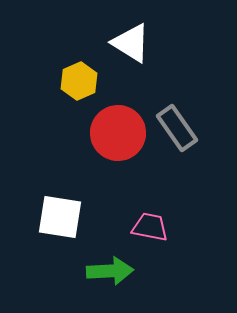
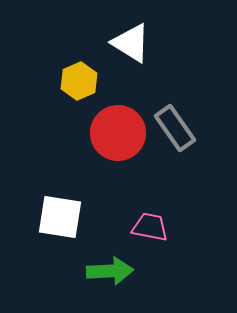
gray rectangle: moved 2 px left
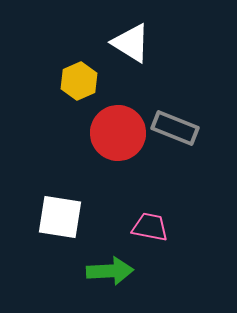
gray rectangle: rotated 33 degrees counterclockwise
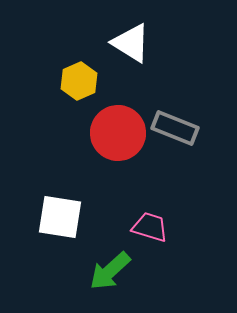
pink trapezoid: rotated 6 degrees clockwise
green arrow: rotated 141 degrees clockwise
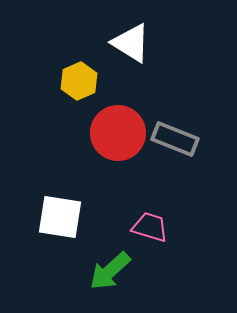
gray rectangle: moved 11 px down
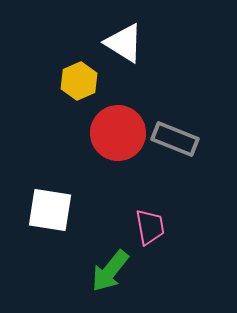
white triangle: moved 7 px left
white square: moved 10 px left, 7 px up
pink trapezoid: rotated 63 degrees clockwise
green arrow: rotated 9 degrees counterclockwise
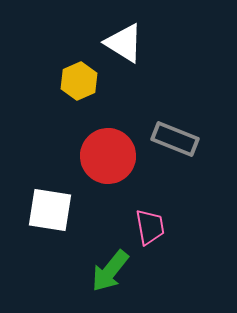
red circle: moved 10 px left, 23 px down
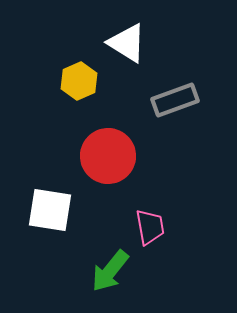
white triangle: moved 3 px right
gray rectangle: moved 39 px up; rotated 42 degrees counterclockwise
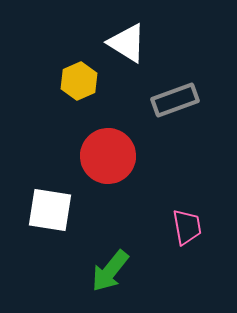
pink trapezoid: moved 37 px right
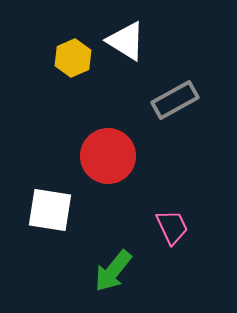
white triangle: moved 1 px left, 2 px up
yellow hexagon: moved 6 px left, 23 px up
gray rectangle: rotated 9 degrees counterclockwise
pink trapezoid: moved 15 px left; rotated 15 degrees counterclockwise
green arrow: moved 3 px right
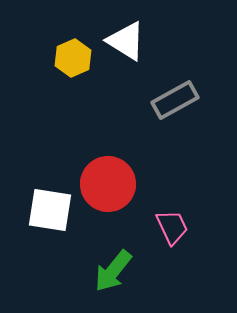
red circle: moved 28 px down
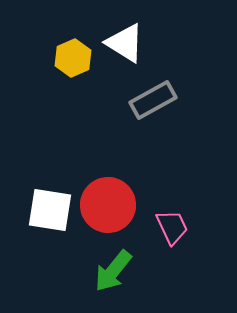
white triangle: moved 1 px left, 2 px down
gray rectangle: moved 22 px left
red circle: moved 21 px down
